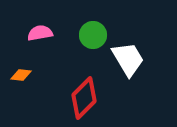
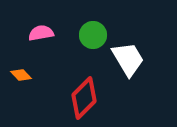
pink semicircle: moved 1 px right
orange diamond: rotated 40 degrees clockwise
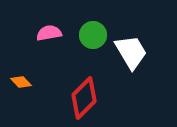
pink semicircle: moved 8 px right
white trapezoid: moved 3 px right, 7 px up
orange diamond: moved 7 px down
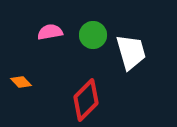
pink semicircle: moved 1 px right, 1 px up
white trapezoid: rotated 15 degrees clockwise
red diamond: moved 2 px right, 2 px down
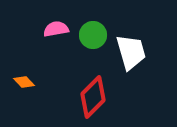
pink semicircle: moved 6 px right, 3 px up
orange diamond: moved 3 px right
red diamond: moved 7 px right, 3 px up
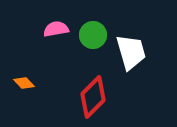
orange diamond: moved 1 px down
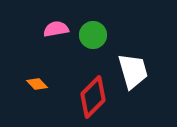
white trapezoid: moved 2 px right, 19 px down
orange diamond: moved 13 px right, 1 px down
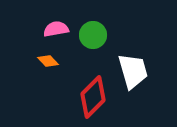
orange diamond: moved 11 px right, 23 px up
